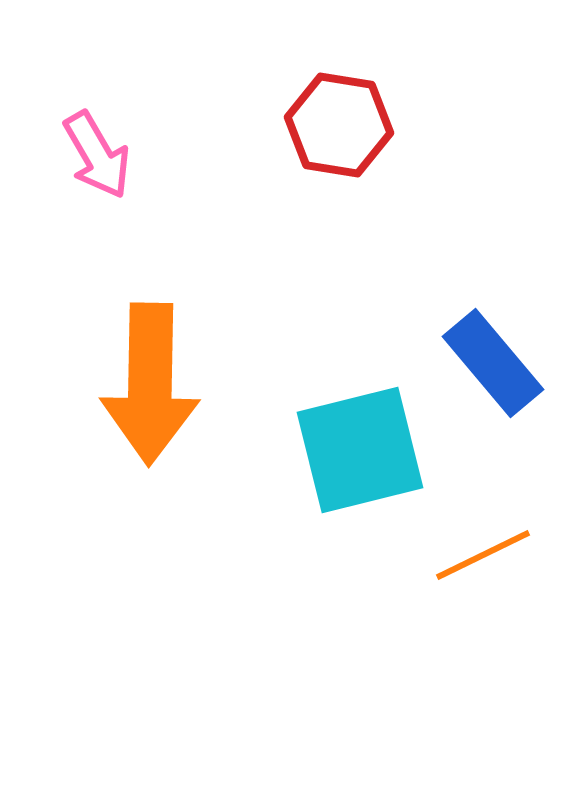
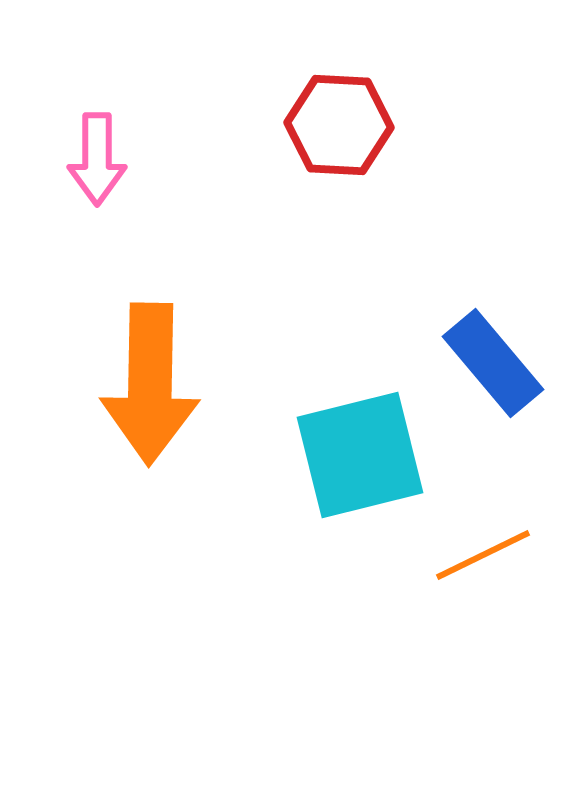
red hexagon: rotated 6 degrees counterclockwise
pink arrow: moved 4 px down; rotated 30 degrees clockwise
cyan square: moved 5 px down
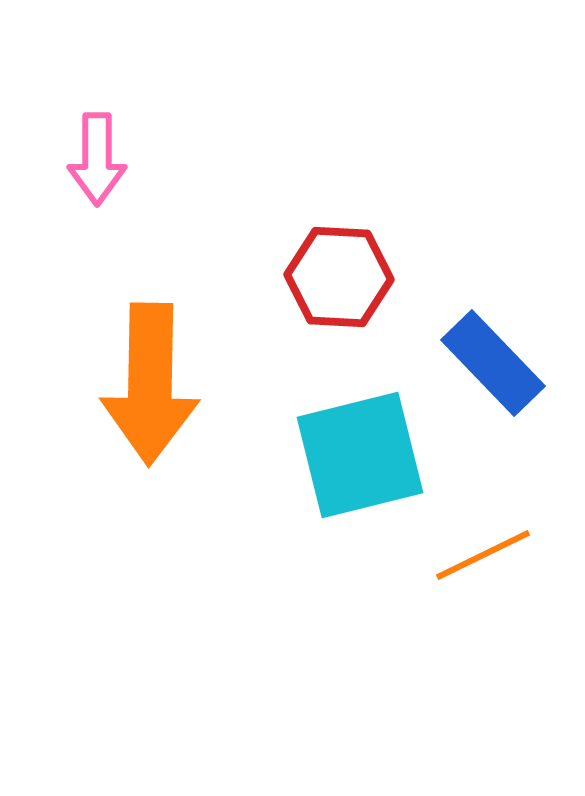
red hexagon: moved 152 px down
blue rectangle: rotated 4 degrees counterclockwise
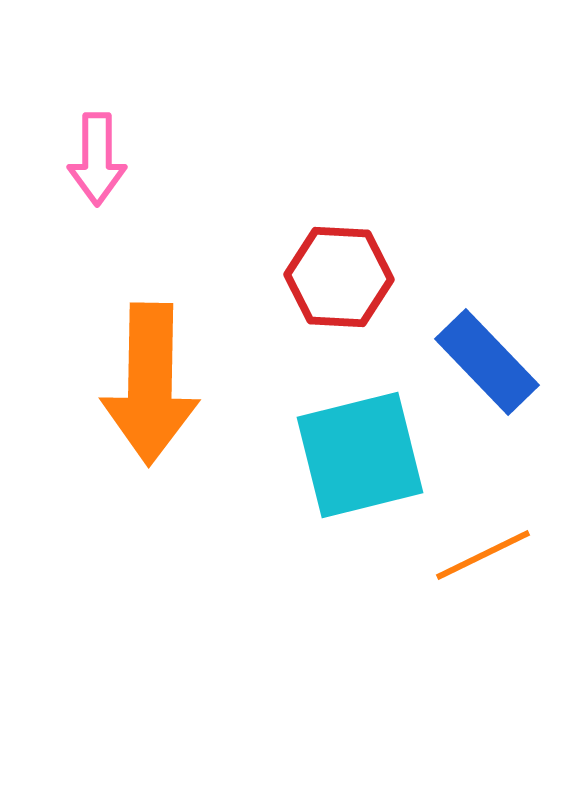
blue rectangle: moved 6 px left, 1 px up
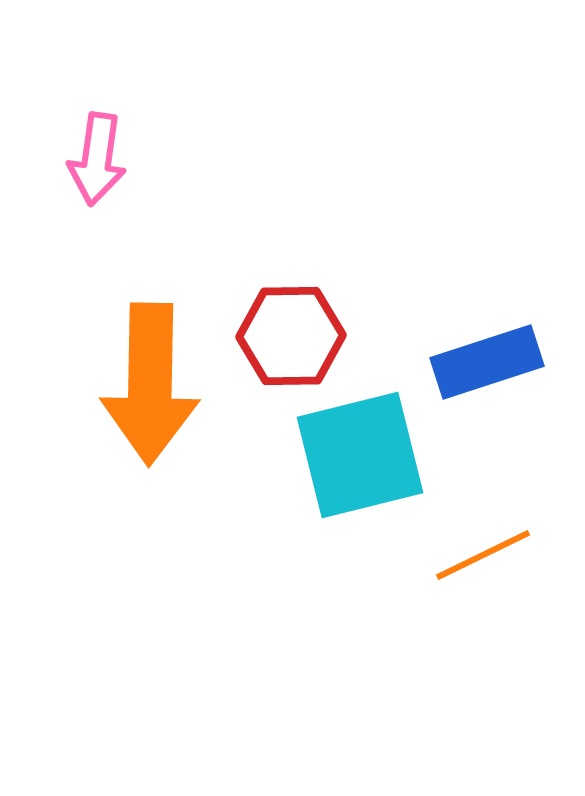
pink arrow: rotated 8 degrees clockwise
red hexagon: moved 48 px left, 59 px down; rotated 4 degrees counterclockwise
blue rectangle: rotated 64 degrees counterclockwise
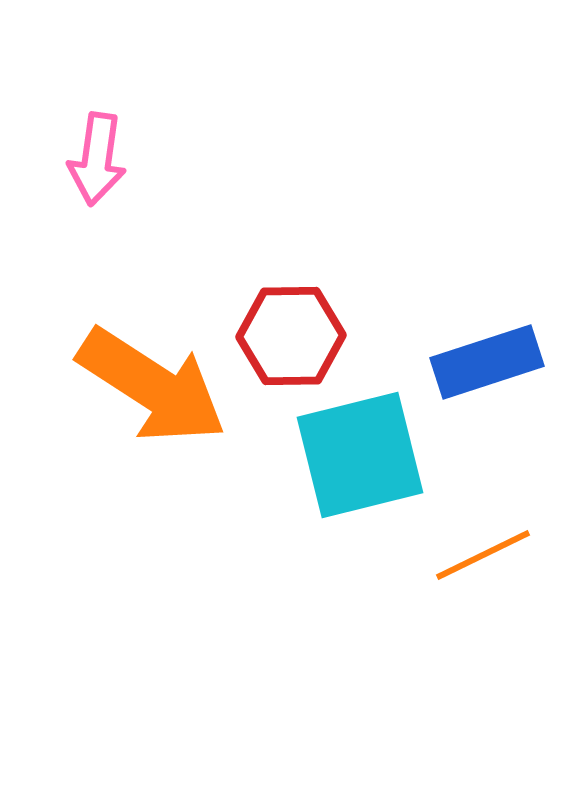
orange arrow: moved 2 px right, 2 px down; rotated 58 degrees counterclockwise
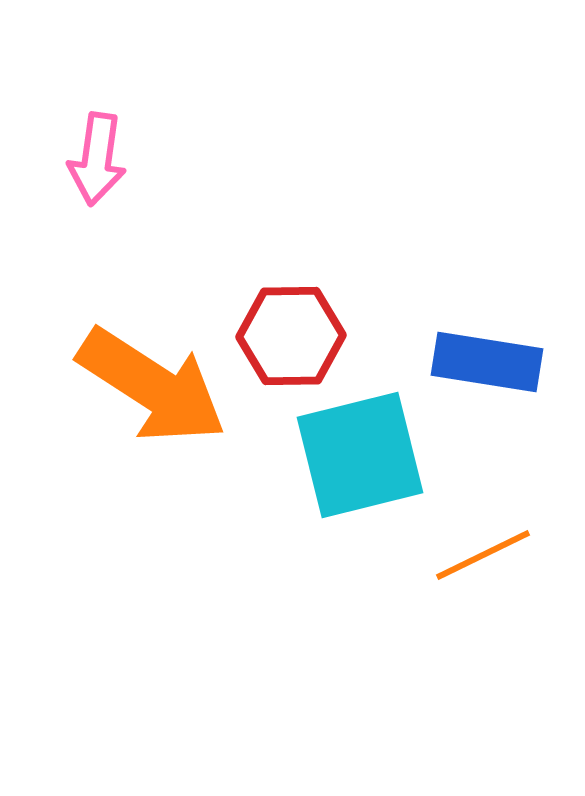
blue rectangle: rotated 27 degrees clockwise
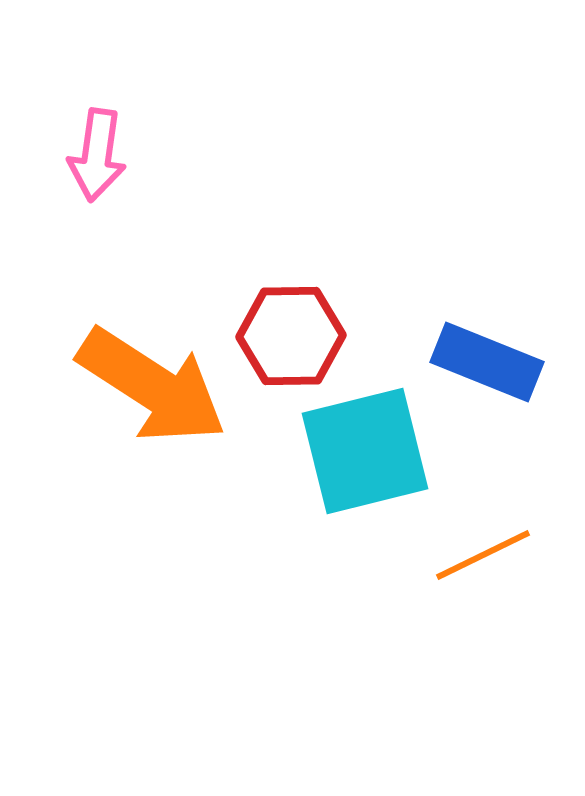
pink arrow: moved 4 px up
blue rectangle: rotated 13 degrees clockwise
cyan square: moved 5 px right, 4 px up
